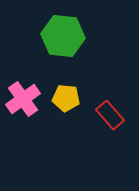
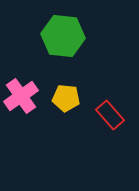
pink cross: moved 2 px left, 3 px up
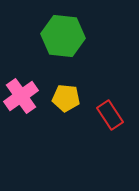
red rectangle: rotated 8 degrees clockwise
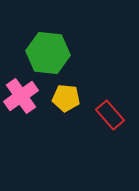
green hexagon: moved 15 px left, 17 px down
red rectangle: rotated 8 degrees counterclockwise
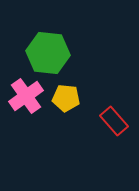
pink cross: moved 5 px right
red rectangle: moved 4 px right, 6 px down
